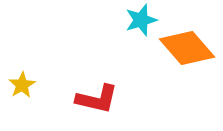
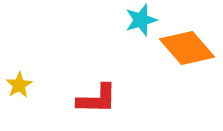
yellow star: moved 3 px left
red L-shape: rotated 12 degrees counterclockwise
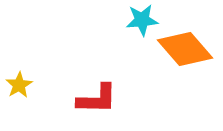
cyan star: moved 1 px right; rotated 12 degrees clockwise
orange diamond: moved 2 px left, 1 px down
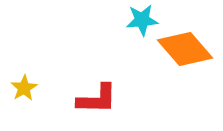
yellow star: moved 5 px right, 3 px down
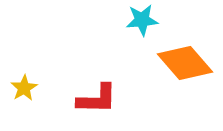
orange diamond: moved 14 px down
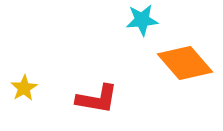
red L-shape: rotated 9 degrees clockwise
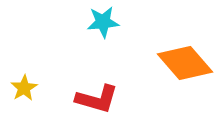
cyan star: moved 39 px left, 2 px down
red L-shape: rotated 6 degrees clockwise
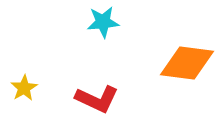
orange diamond: moved 2 px right; rotated 42 degrees counterclockwise
red L-shape: rotated 9 degrees clockwise
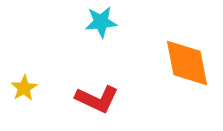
cyan star: moved 2 px left
orange diamond: rotated 72 degrees clockwise
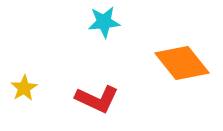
cyan star: moved 3 px right
orange diamond: moved 5 px left; rotated 28 degrees counterclockwise
